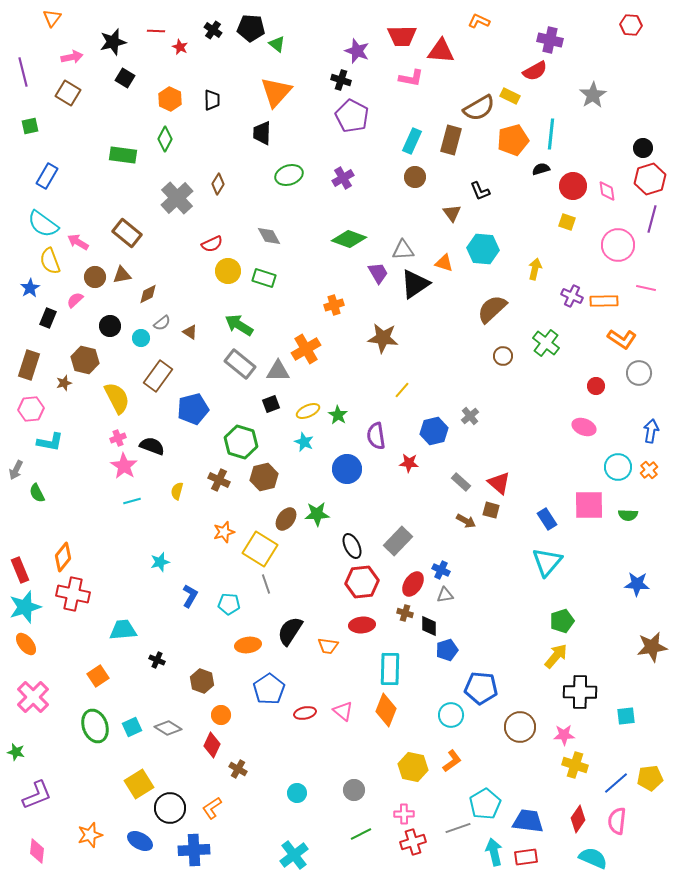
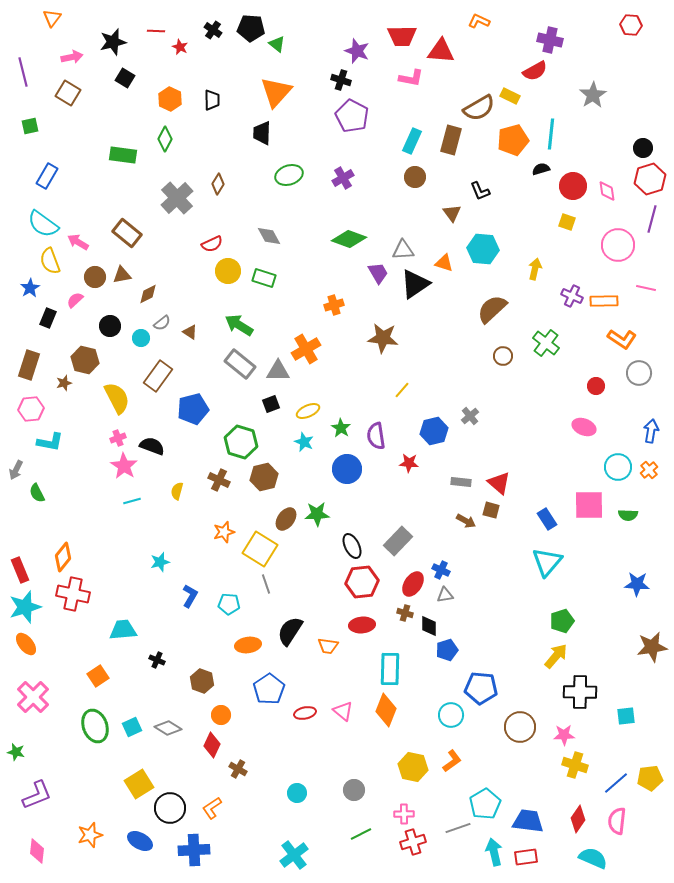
green star at (338, 415): moved 3 px right, 13 px down
gray rectangle at (461, 482): rotated 36 degrees counterclockwise
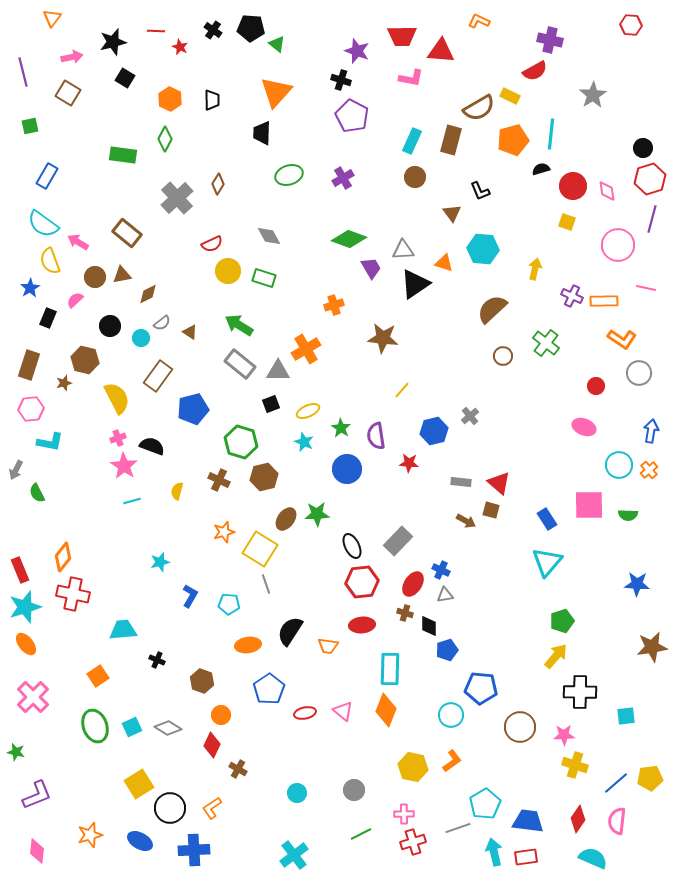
purple trapezoid at (378, 273): moved 7 px left, 5 px up
cyan circle at (618, 467): moved 1 px right, 2 px up
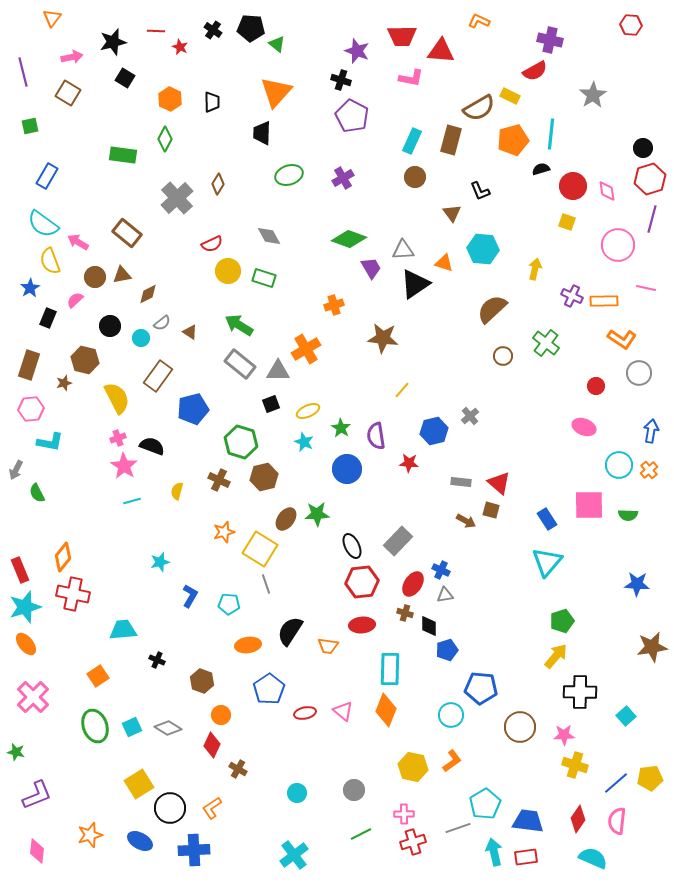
black trapezoid at (212, 100): moved 2 px down
cyan square at (626, 716): rotated 36 degrees counterclockwise
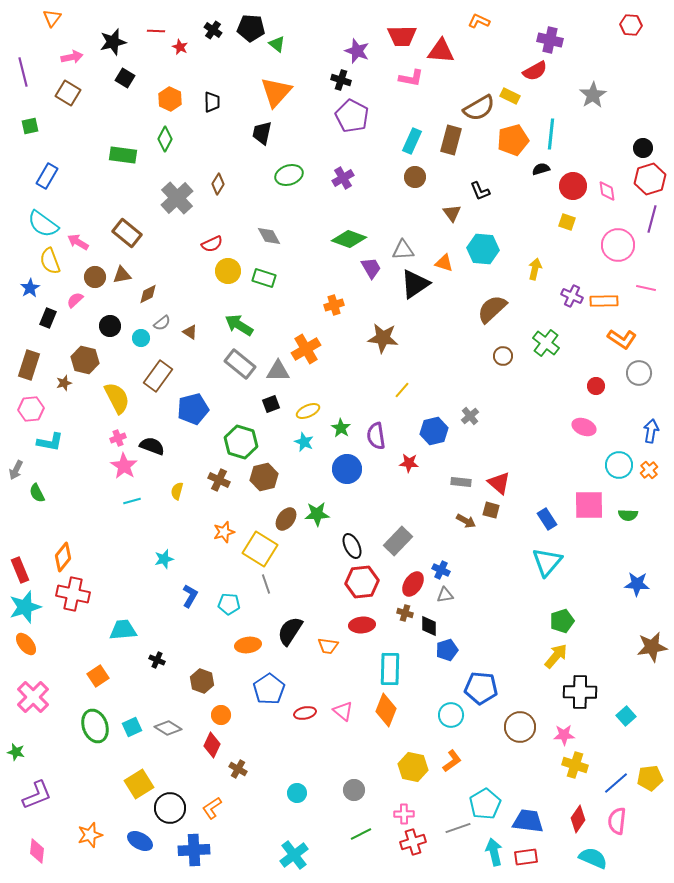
black trapezoid at (262, 133): rotated 10 degrees clockwise
cyan star at (160, 562): moved 4 px right, 3 px up
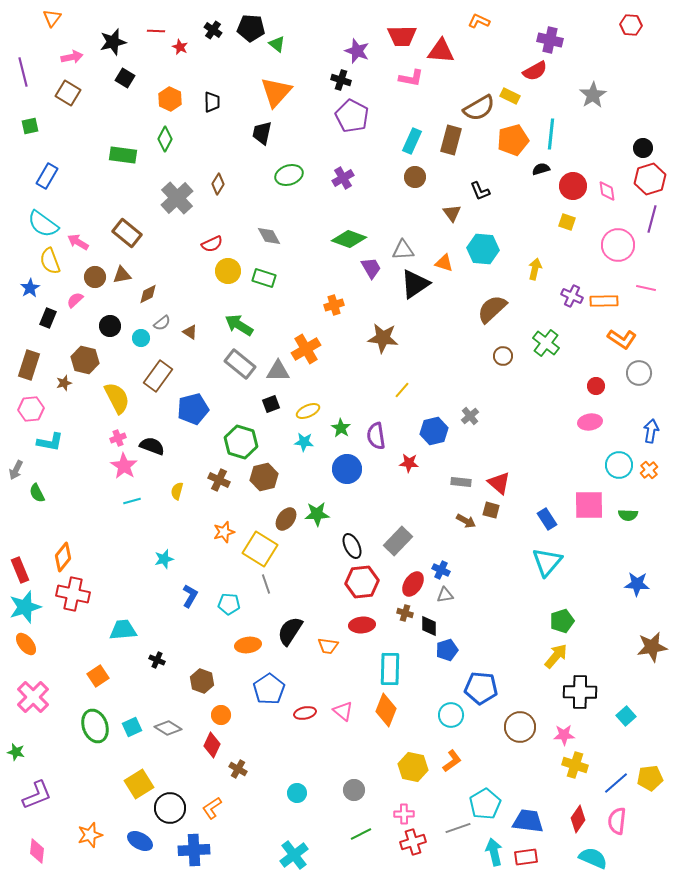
pink ellipse at (584, 427): moved 6 px right, 5 px up; rotated 30 degrees counterclockwise
cyan star at (304, 442): rotated 18 degrees counterclockwise
